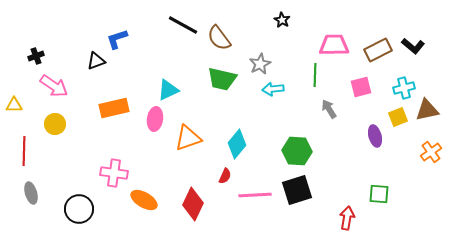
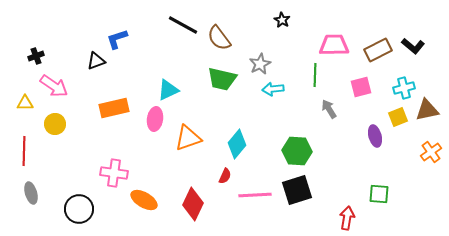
yellow triangle: moved 11 px right, 2 px up
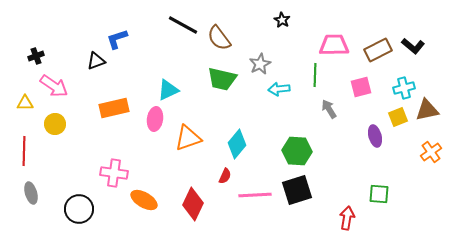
cyan arrow: moved 6 px right
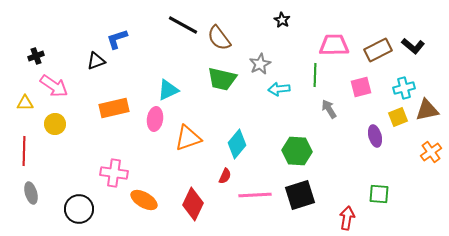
black square: moved 3 px right, 5 px down
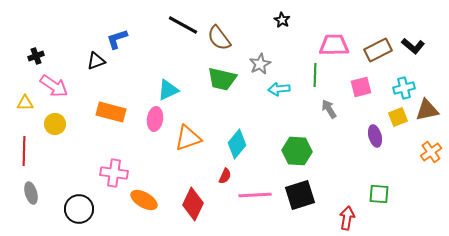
orange rectangle: moved 3 px left, 4 px down; rotated 28 degrees clockwise
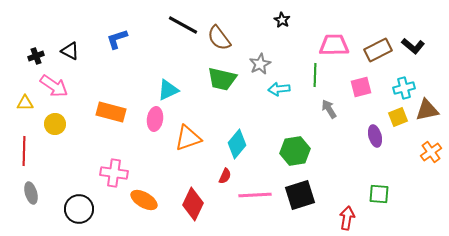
black triangle: moved 26 px left, 10 px up; rotated 48 degrees clockwise
green hexagon: moved 2 px left; rotated 12 degrees counterclockwise
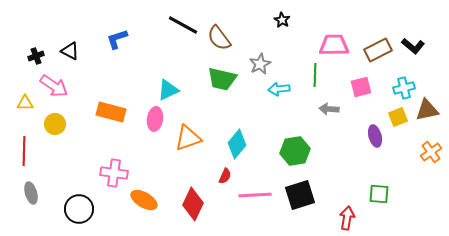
gray arrow: rotated 54 degrees counterclockwise
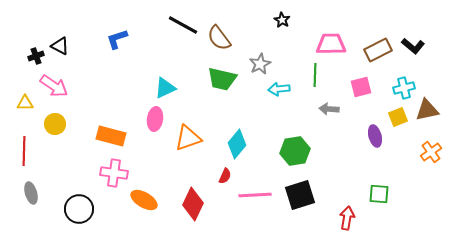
pink trapezoid: moved 3 px left, 1 px up
black triangle: moved 10 px left, 5 px up
cyan triangle: moved 3 px left, 2 px up
orange rectangle: moved 24 px down
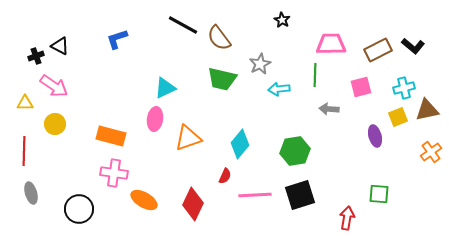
cyan diamond: moved 3 px right
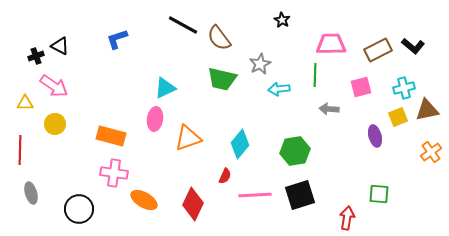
red line: moved 4 px left, 1 px up
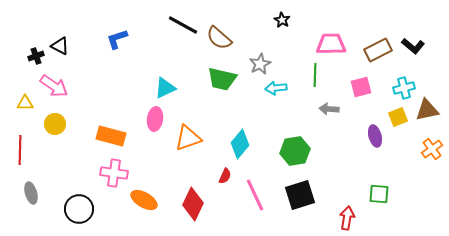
brown semicircle: rotated 12 degrees counterclockwise
cyan arrow: moved 3 px left, 1 px up
orange cross: moved 1 px right, 3 px up
pink line: rotated 68 degrees clockwise
